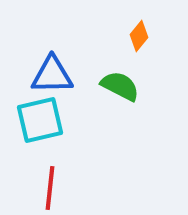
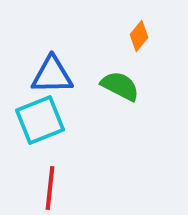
cyan square: rotated 9 degrees counterclockwise
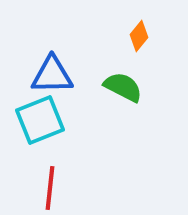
green semicircle: moved 3 px right, 1 px down
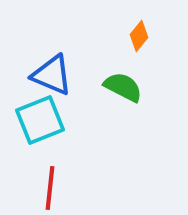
blue triangle: rotated 24 degrees clockwise
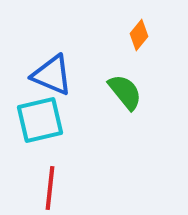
orange diamond: moved 1 px up
green semicircle: moved 2 px right, 5 px down; rotated 24 degrees clockwise
cyan square: rotated 9 degrees clockwise
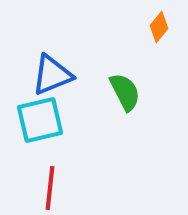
orange diamond: moved 20 px right, 8 px up
blue triangle: rotated 45 degrees counterclockwise
green semicircle: rotated 12 degrees clockwise
